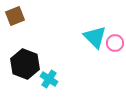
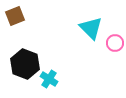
cyan triangle: moved 4 px left, 9 px up
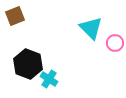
black hexagon: moved 3 px right
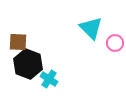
brown square: moved 3 px right, 26 px down; rotated 24 degrees clockwise
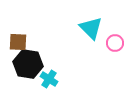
black hexagon: rotated 12 degrees counterclockwise
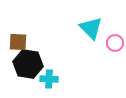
cyan cross: rotated 30 degrees counterclockwise
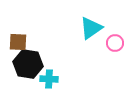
cyan triangle: rotated 40 degrees clockwise
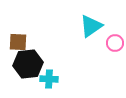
cyan triangle: moved 2 px up
black hexagon: rotated 16 degrees counterclockwise
